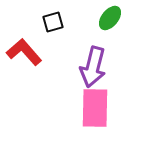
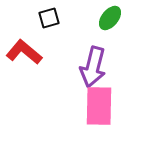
black square: moved 4 px left, 4 px up
red L-shape: rotated 9 degrees counterclockwise
pink rectangle: moved 4 px right, 2 px up
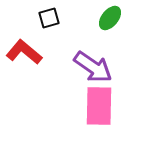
purple arrow: rotated 69 degrees counterclockwise
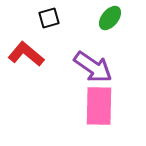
red L-shape: moved 2 px right, 2 px down
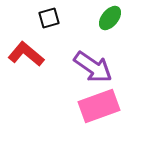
pink rectangle: rotated 69 degrees clockwise
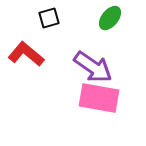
pink rectangle: moved 8 px up; rotated 30 degrees clockwise
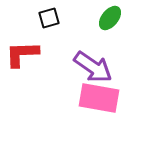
red L-shape: moved 4 px left; rotated 42 degrees counterclockwise
